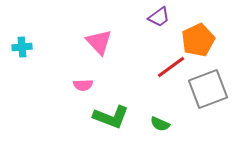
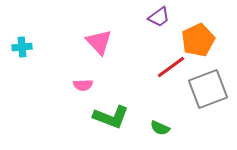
green semicircle: moved 4 px down
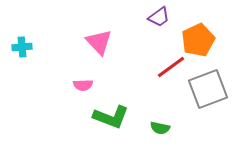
green semicircle: rotated 12 degrees counterclockwise
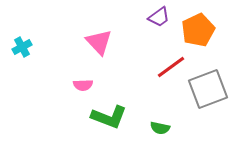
orange pentagon: moved 10 px up
cyan cross: rotated 24 degrees counterclockwise
green L-shape: moved 2 px left
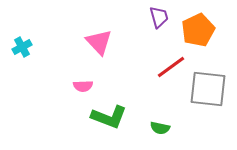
purple trapezoid: rotated 70 degrees counterclockwise
pink semicircle: moved 1 px down
gray square: rotated 27 degrees clockwise
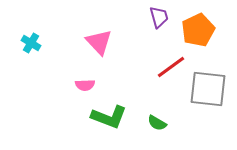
cyan cross: moved 9 px right, 4 px up; rotated 30 degrees counterclockwise
pink semicircle: moved 2 px right, 1 px up
green semicircle: moved 3 px left, 5 px up; rotated 18 degrees clockwise
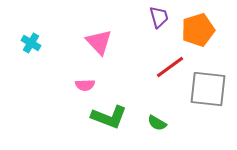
orange pentagon: rotated 8 degrees clockwise
red line: moved 1 px left
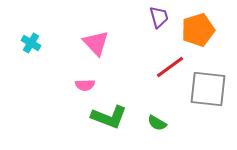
pink triangle: moved 3 px left, 1 px down
